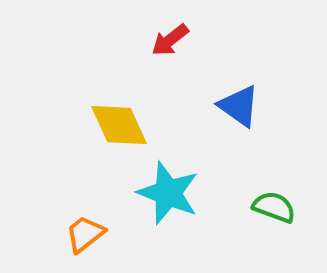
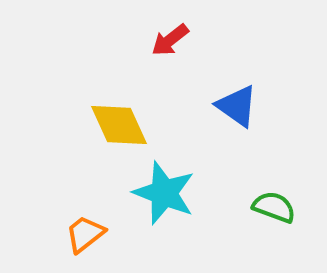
blue triangle: moved 2 px left
cyan star: moved 4 px left
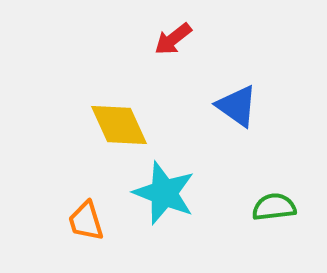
red arrow: moved 3 px right, 1 px up
green semicircle: rotated 27 degrees counterclockwise
orange trapezoid: moved 1 px right, 13 px up; rotated 69 degrees counterclockwise
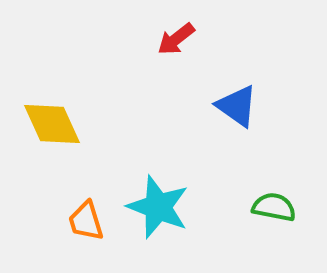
red arrow: moved 3 px right
yellow diamond: moved 67 px left, 1 px up
cyan star: moved 6 px left, 14 px down
green semicircle: rotated 18 degrees clockwise
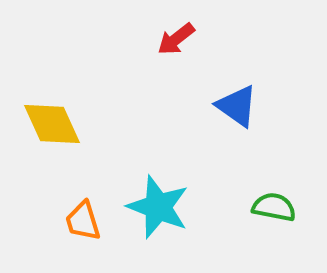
orange trapezoid: moved 3 px left
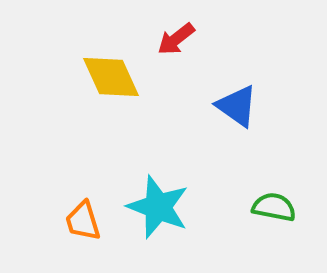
yellow diamond: moved 59 px right, 47 px up
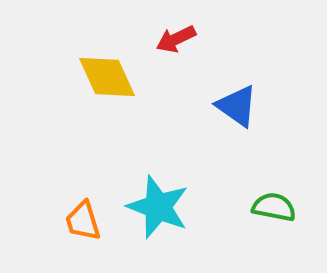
red arrow: rotated 12 degrees clockwise
yellow diamond: moved 4 px left
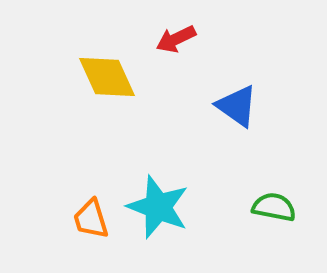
orange trapezoid: moved 8 px right, 2 px up
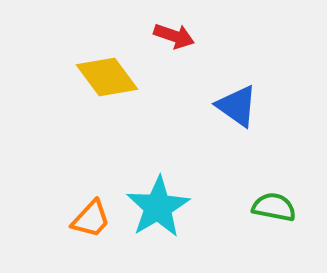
red arrow: moved 2 px left, 3 px up; rotated 135 degrees counterclockwise
yellow diamond: rotated 12 degrees counterclockwise
cyan star: rotated 20 degrees clockwise
orange trapezoid: rotated 120 degrees counterclockwise
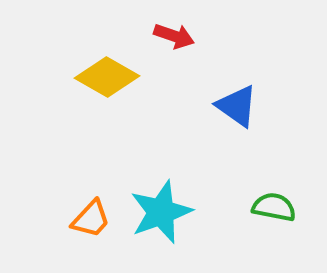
yellow diamond: rotated 24 degrees counterclockwise
cyan star: moved 3 px right, 5 px down; rotated 10 degrees clockwise
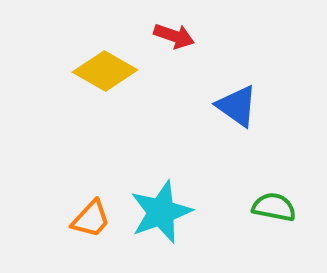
yellow diamond: moved 2 px left, 6 px up
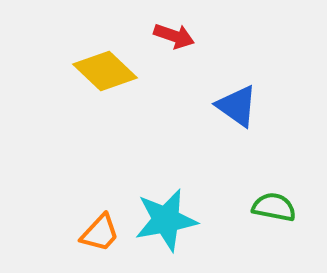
yellow diamond: rotated 14 degrees clockwise
cyan star: moved 5 px right, 8 px down; rotated 10 degrees clockwise
orange trapezoid: moved 9 px right, 14 px down
